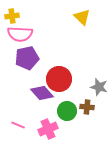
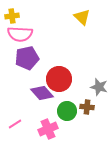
pink line: moved 3 px left, 1 px up; rotated 56 degrees counterclockwise
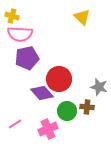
yellow cross: rotated 24 degrees clockwise
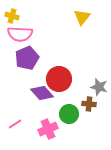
yellow triangle: rotated 24 degrees clockwise
purple pentagon: rotated 10 degrees counterclockwise
brown cross: moved 2 px right, 3 px up
green circle: moved 2 px right, 3 px down
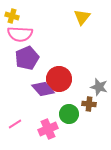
purple diamond: moved 1 px right, 4 px up
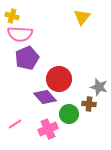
purple diamond: moved 2 px right, 8 px down
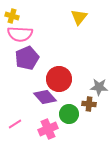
yellow triangle: moved 3 px left
gray star: rotated 12 degrees counterclockwise
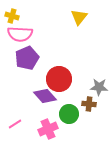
purple diamond: moved 1 px up
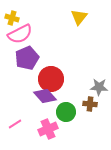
yellow cross: moved 2 px down
pink semicircle: rotated 30 degrees counterclockwise
red circle: moved 8 px left
brown cross: moved 1 px right
green circle: moved 3 px left, 2 px up
